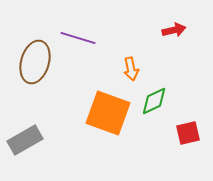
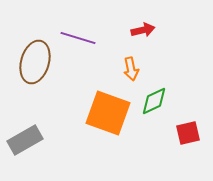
red arrow: moved 31 px left
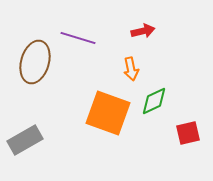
red arrow: moved 1 px down
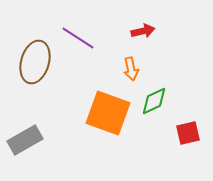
purple line: rotated 16 degrees clockwise
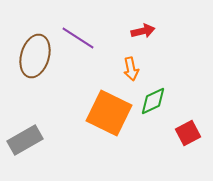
brown ellipse: moved 6 px up
green diamond: moved 1 px left
orange square: moved 1 px right; rotated 6 degrees clockwise
red square: rotated 15 degrees counterclockwise
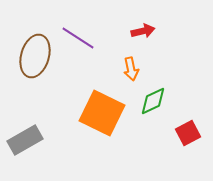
orange square: moved 7 px left
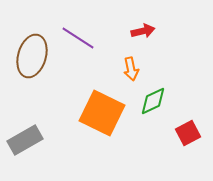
brown ellipse: moved 3 px left
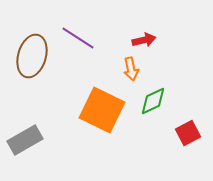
red arrow: moved 1 px right, 9 px down
orange square: moved 3 px up
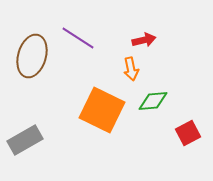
green diamond: rotated 20 degrees clockwise
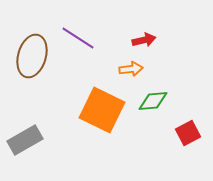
orange arrow: rotated 85 degrees counterclockwise
